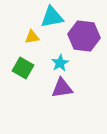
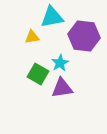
green square: moved 15 px right, 6 px down
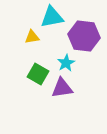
cyan star: moved 6 px right
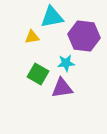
cyan star: rotated 24 degrees clockwise
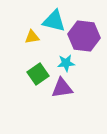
cyan triangle: moved 2 px right, 4 px down; rotated 25 degrees clockwise
green square: rotated 25 degrees clockwise
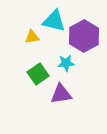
purple hexagon: rotated 24 degrees clockwise
purple triangle: moved 1 px left, 6 px down
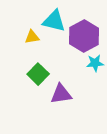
cyan star: moved 29 px right
green square: rotated 10 degrees counterclockwise
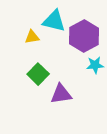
cyan star: moved 2 px down
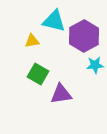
yellow triangle: moved 4 px down
green square: rotated 15 degrees counterclockwise
